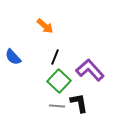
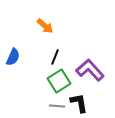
blue semicircle: rotated 114 degrees counterclockwise
green square: rotated 15 degrees clockwise
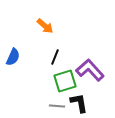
green square: moved 6 px right; rotated 15 degrees clockwise
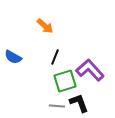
blue semicircle: rotated 96 degrees clockwise
black L-shape: rotated 10 degrees counterclockwise
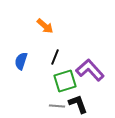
blue semicircle: moved 8 px right, 4 px down; rotated 78 degrees clockwise
black L-shape: moved 1 px left, 1 px down
